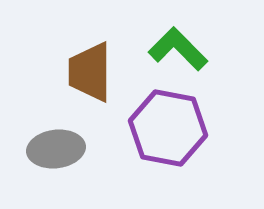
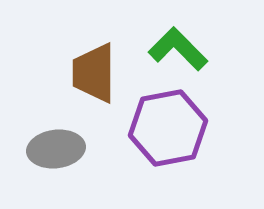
brown trapezoid: moved 4 px right, 1 px down
purple hexagon: rotated 22 degrees counterclockwise
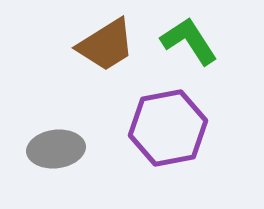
green L-shape: moved 11 px right, 8 px up; rotated 12 degrees clockwise
brown trapezoid: moved 12 px right, 28 px up; rotated 122 degrees counterclockwise
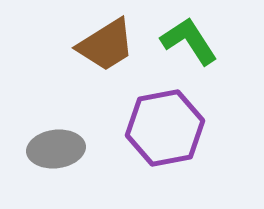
purple hexagon: moved 3 px left
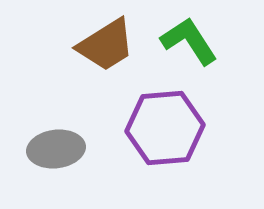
purple hexagon: rotated 6 degrees clockwise
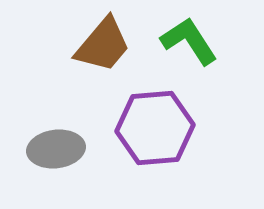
brown trapezoid: moved 3 px left; rotated 18 degrees counterclockwise
purple hexagon: moved 10 px left
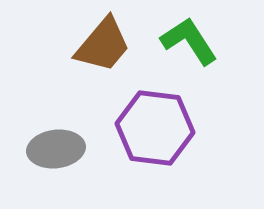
purple hexagon: rotated 12 degrees clockwise
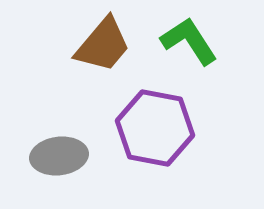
purple hexagon: rotated 4 degrees clockwise
gray ellipse: moved 3 px right, 7 px down
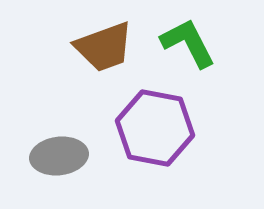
green L-shape: moved 1 px left, 2 px down; rotated 6 degrees clockwise
brown trapezoid: moved 1 px right, 2 px down; rotated 30 degrees clockwise
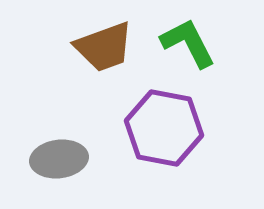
purple hexagon: moved 9 px right
gray ellipse: moved 3 px down
